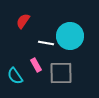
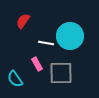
pink rectangle: moved 1 px right, 1 px up
cyan semicircle: moved 3 px down
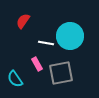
gray square: rotated 10 degrees counterclockwise
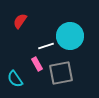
red semicircle: moved 3 px left
white line: moved 3 px down; rotated 28 degrees counterclockwise
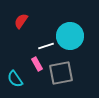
red semicircle: moved 1 px right
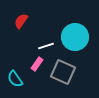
cyan circle: moved 5 px right, 1 px down
pink rectangle: rotated 64 degrees clockwise
gray square: moved 2 px right, 1 px up; rotated 35 degrees clockwise
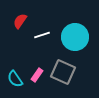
red semicircle: moved 1 px left
white line: moved 4 px left, 11 px up
pink rectangle: moved 11 px down
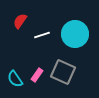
cyan circle: moved 3 px up
